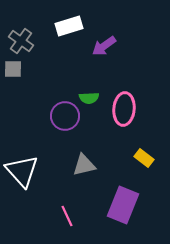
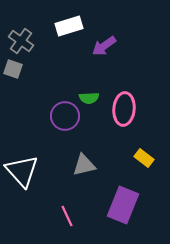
gray square: rotated 18 degrees clockwise
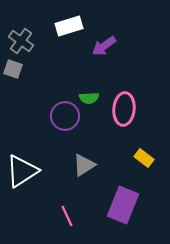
gray triangle: rotated 20 degrees counterclockwise
white triangle: rotated 39 degrees clockwise
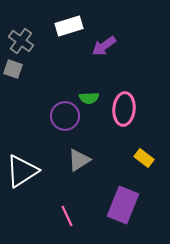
gray triangle: moved 5 px left, 5 px up
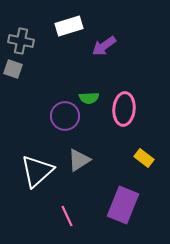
gray cross: rotated 25 degrees counterclockwise
white triangle: moved 15 px right; rotated 9 degrees counterclockwise
